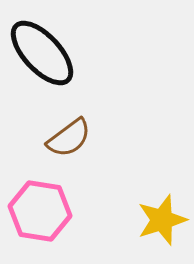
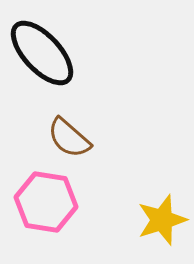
brown semicircle: rotated 78 degrees clockwise
pink hexagon: moved 6 px right, 9 px up
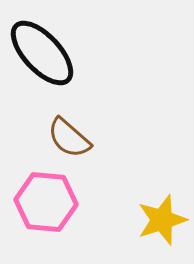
pink hexagon: rotated 4 degrees counterclockwise
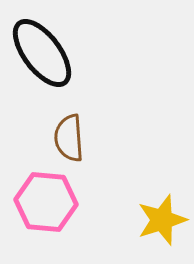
black ellipse: rotated 6 degrees clockwise
brown semicircle: rotated 45 degrees clockwise
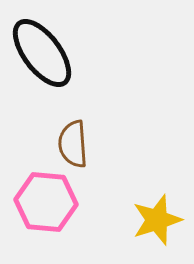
brown semicircle: moved 4 px right, 6 px down
yellow star: moved 5 px left
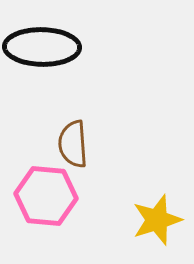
black ellipse: moved 6 px up; rotated 52 degrees counterclockwise
pink hexagon: moved 6 px up
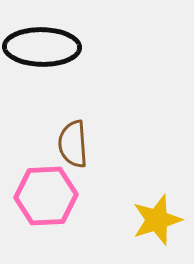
pink hexagon: rotated 8 degrees counterclockwise
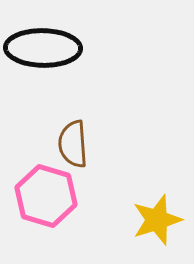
black ellipse: moved 1 px right, 1 px down
pink hexagon: rotated 20 degrees clockwise
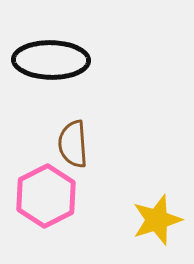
black ellipse: moved 8 px right, 12 px down
pink hexagon: rotated 16 degrees clockwise
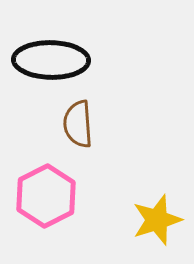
brown semicircle: moved 5 px right, 20 px up
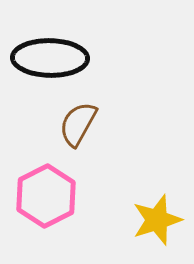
black ellipse: moved 1 px left, 2 px up
brown semicircle: rotated 33 degrees clockwise
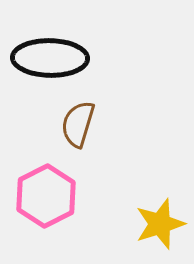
brown semicircle: rotated 12 degrees counterclockwise
yellow star: moved 3 px right, 4 px down
